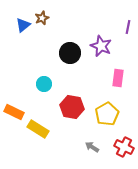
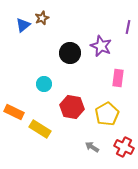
yellow rectangle: moved 2 px right
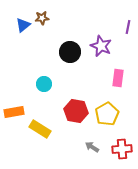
brown star: rotated 16 degrees clockwise
black circle: moved 1 px up
red hexagon: moved 4 px right, 4 px down
orange rectangle: rotated 36 degrees counterclockwise
red cross: moved 2 px left, 2 px down; rotated 30 degrees counterclockwise
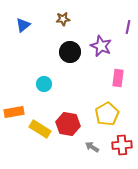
brown star: moved 21 px right, 1 px down
red hexagon: moved 8 px left, 13 px down
red cross: moved 4 px up
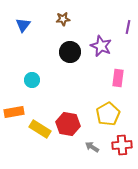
blue triangle: rotated 14 degrees counterclockwise
cyan circle: moved 12 px left, 4 px up
yellow pentagon: moved 1 px right
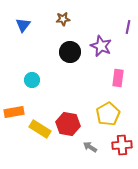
gray arrow: moved 2 px left
